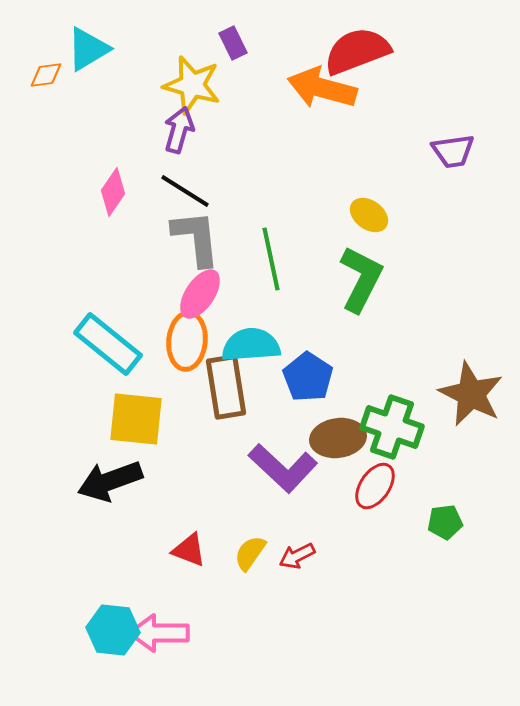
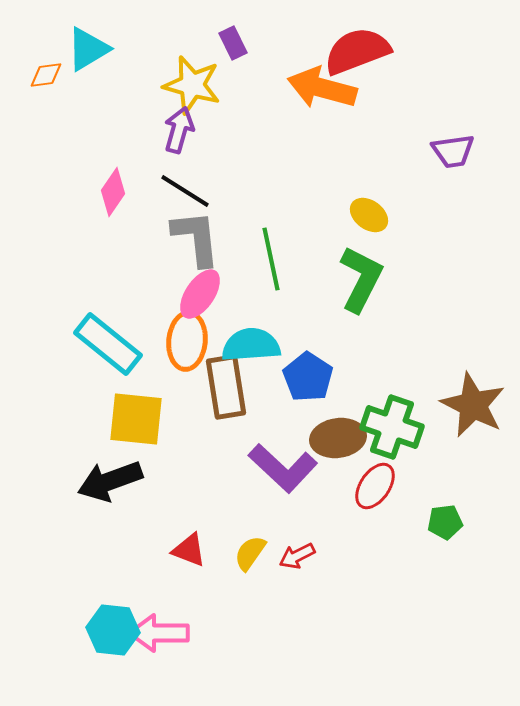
brown star: moved 2 px right, 11 px down
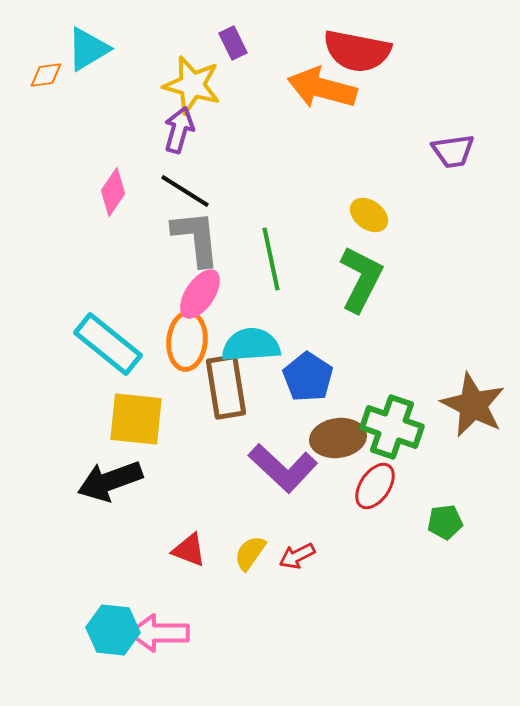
red semicircle: rotated 148 degrees counterclockwise
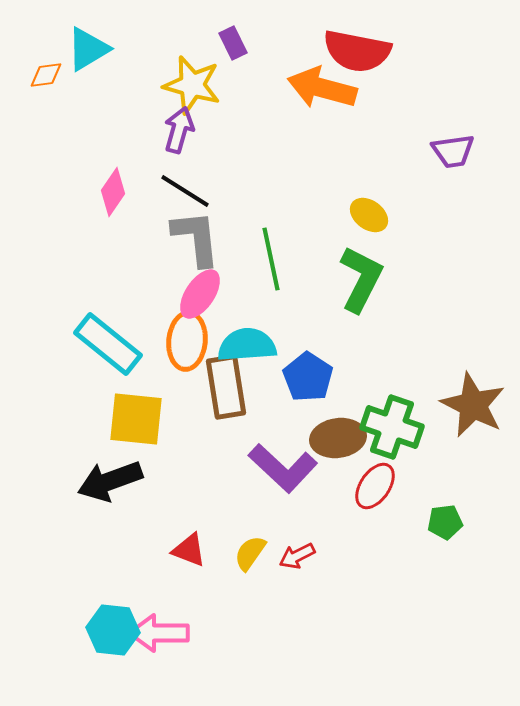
cyan semicircle: moved 4 px left
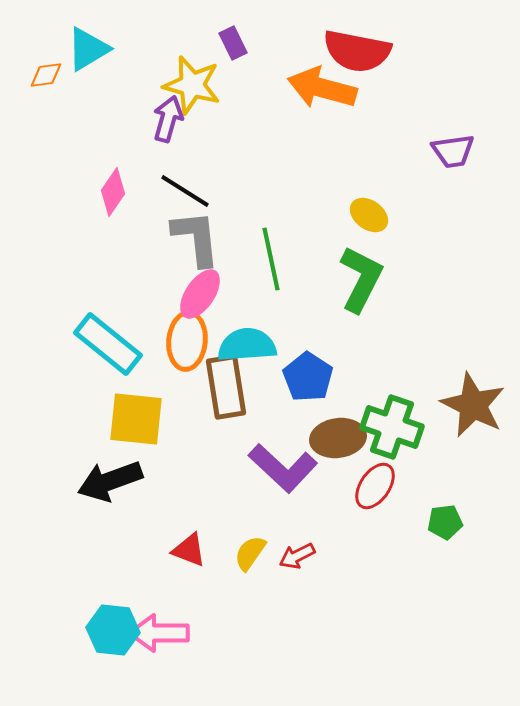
purple arrow: moved 11 px left, 11 px up
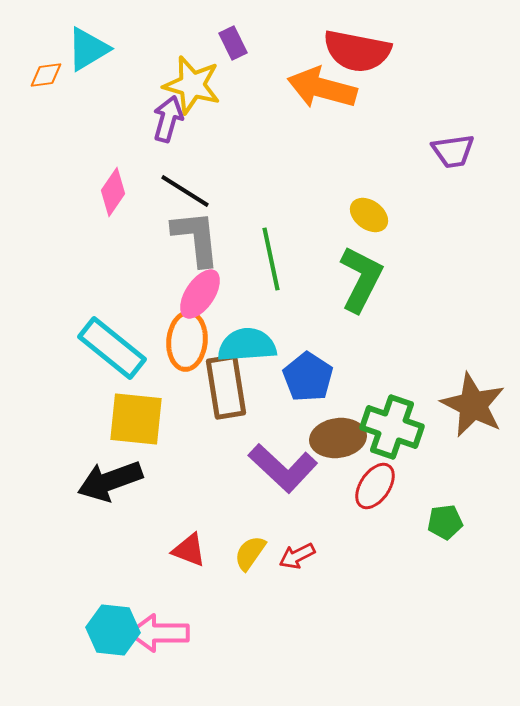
cyan rectangle: moved 4 px right, 4 px down
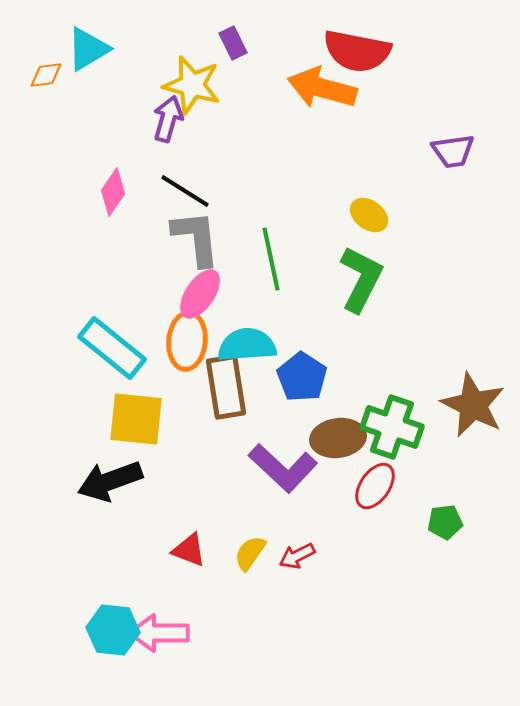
blue pentagon: moved 6 px left
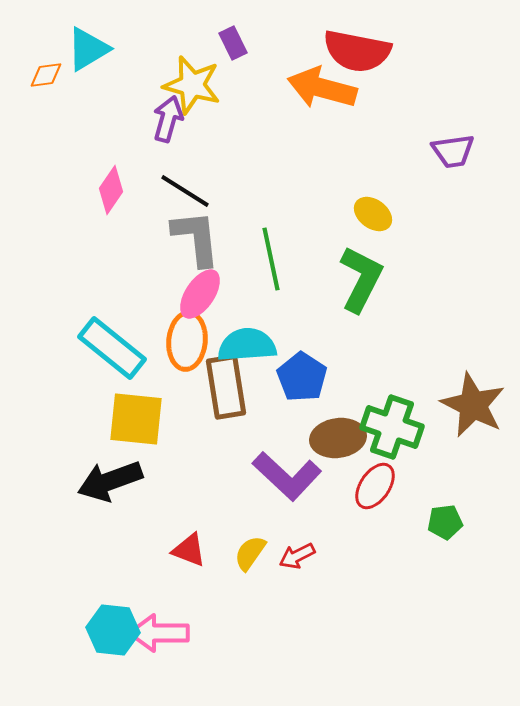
pink diamond: moved 2 px left, 2 px up
yellow ellipse: moved 4 px right, 1 px up
purple L-shape: moved 4 px right, 8 px down
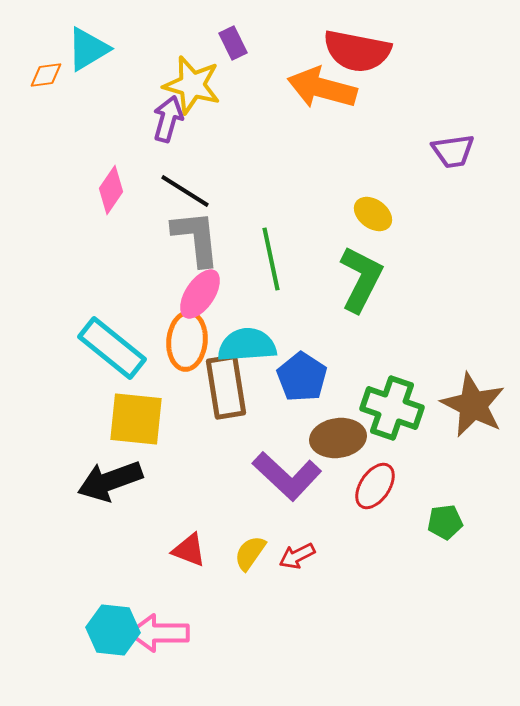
green cross: moved 19 px up
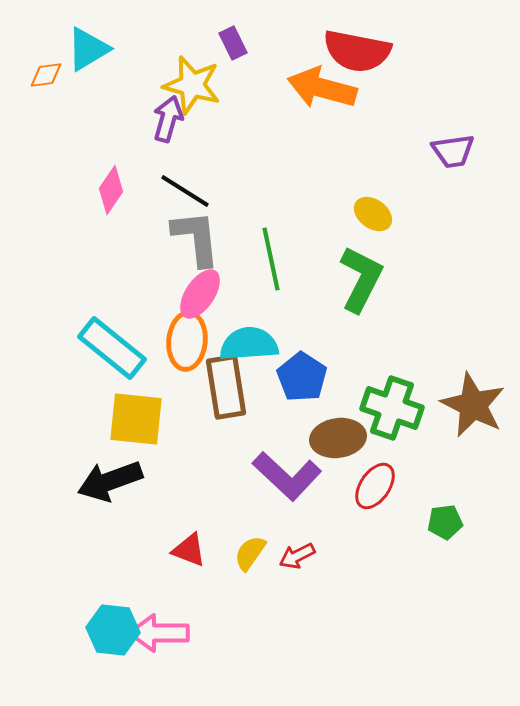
cyan semicircle: moved 2 px right, 1 px up
